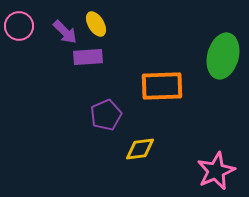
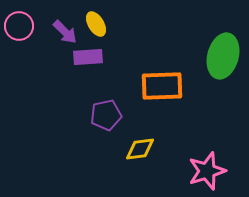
purple pentagon: rotated 12 degrees clockwise
pink star: moved 9 px left; rotated 6 degrees clockwise
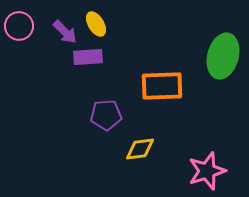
purple pentagon: rotated 8 degrees clockwise
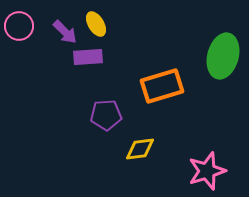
orange rectangle: rotated 15 degrees counterclockwise
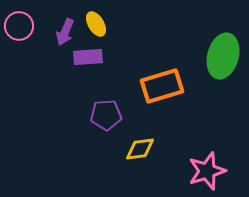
purple arrow: rotated 68 degrees clockwise
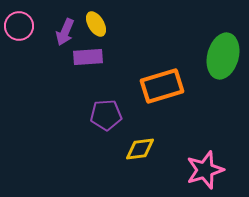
pink star: moved 2 px left, 1 px up
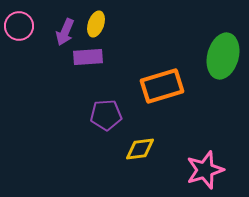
yellow ellipse: rotated 50 degrees clockwise
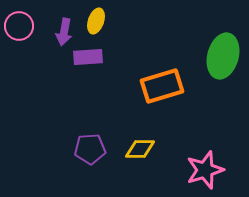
yellow ellipse: moved 3 px up
purple arrow: moved 1 px left; rotated 12 degrees counterclockwise
purple pentagon: moved 16 px left, 34 px down
yellow diamond: rotated 8 degrees clockwise
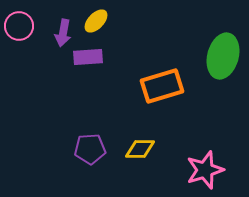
yellow ellipse: rotated 25 degrees clockwise
purple arrow: moved 1 px left, 1 px down
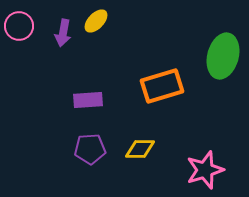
purple rectangle: moved 43 px down
